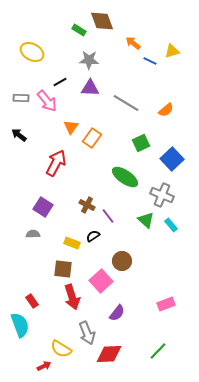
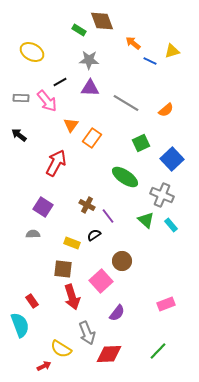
orange triangle at (71, 127): moved 2 px up
black semicircle at (93, 236): moved 1 px right, 1 px up
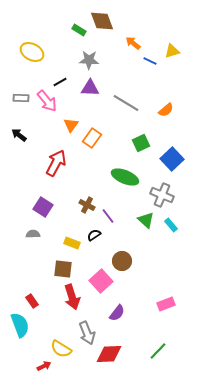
green ellipse at (125, 177): rotated 12 degrees counterclockwise
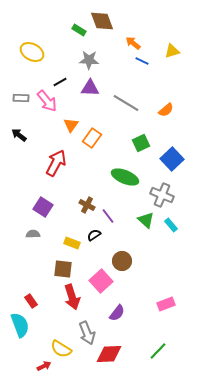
blue line at (150, 61): moved 8 px left
red rectangle at (32, 301): moved 1 px left
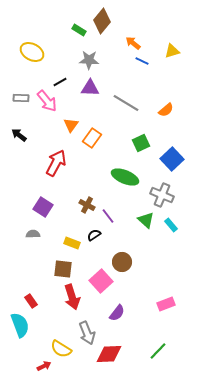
brown diamond at (102, 21): rotated 60 degrees clockwise
brown circle at (122, 261): moved 1 px down
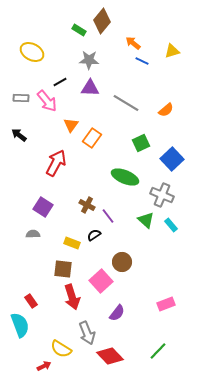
red diamond at (109, 354): moved 1 px right, 2 px down; rotated 48 degrees clockwise
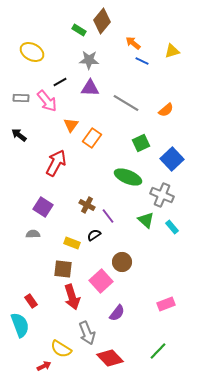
green ellipse at (125, 177): moved 3 px right
cyan rectangle at (171, 225): moved 1 px right, 2 px down
red diamond at (110, 356): moved 2 px down
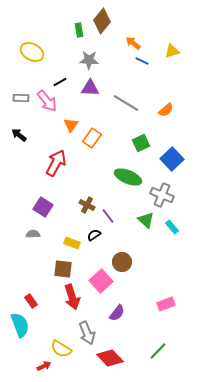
green rectangle at (79, 30): rotated 48 degrees clockwise
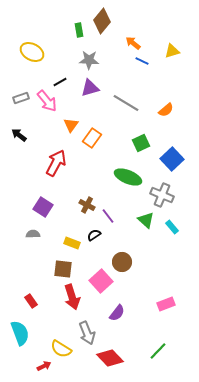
purple triangle at (90, 88): rotated 18 degrees counterclockwise
gray rectangle at (21, 98): rotated 21 degrees counterclockwise
cyan semicircle at (20, 325): moved 8 px down
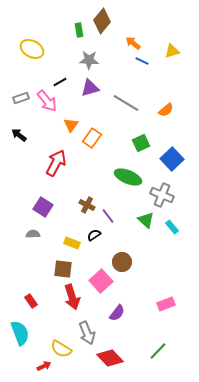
yellow ellipse at (32, 52): moved 3 px up
